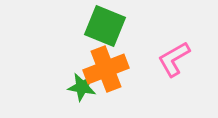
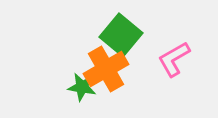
green square: moved 16 px right, 9 px down; rotated 18 degrees clockwise
orange cross: rotated 9 degrees counterclockwise
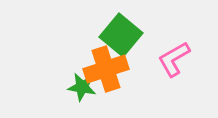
orange cross: rotated 12 degrees clockwise
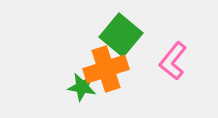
pink L-shape: moved 1 px left, 2 px down; rotated 21 degrees counterclockwise
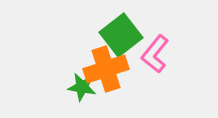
green square: rotated 12 degrees clockwise
pink L-shape: moved 18 px left, 7 px up
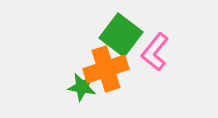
green square: rotated 15 degrees counterclockwise
pink L-shape: moved 2 px up
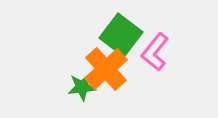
orange cross: rotated 24 degrees counterclockwise
green star: rotated 16 degrees counterclockwise
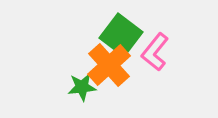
orange cross: moved 3 px right, 4 px up
